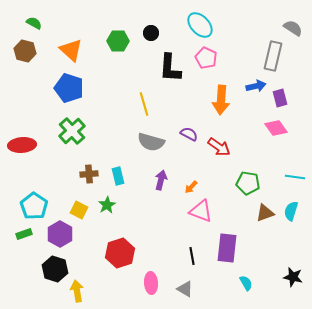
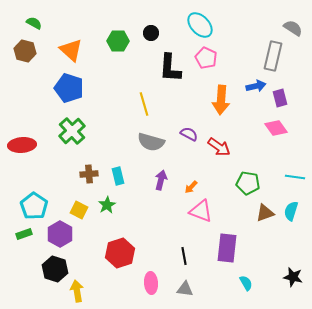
black line at (192, 256): moved 8 px left
gray triangle at (185, 289): rotated 24 degrees counterclockwise
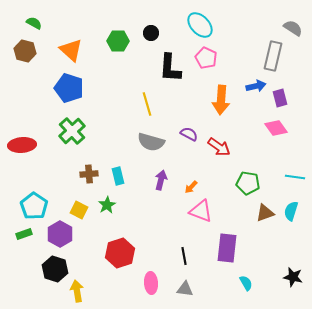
yellow line at (144, 104): moved 3 px right
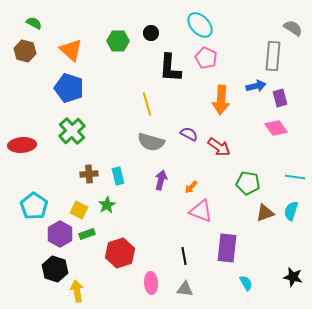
gray rectangle at (273, 56): rotated 8 degrees counterclockwise
green rectangle at (24, 234): moved 63 px right
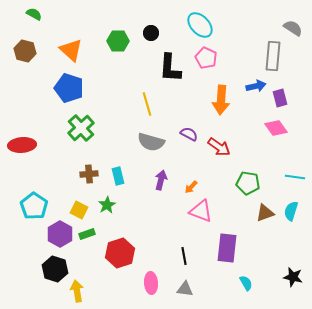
green semicircle at (34, 23): moved 9 px up
green cross at (72, 131): moved 9 px right, 3 px up
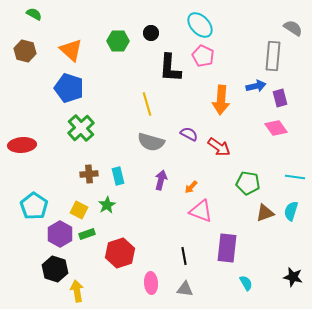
pink pentagon at (206, 58): moved 3 px left, 2 px up
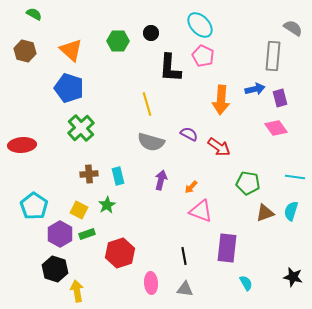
blue arrow at (256, 86): moved 1 px left, 3 px down
